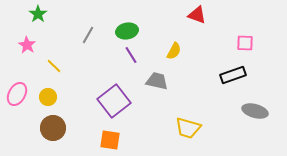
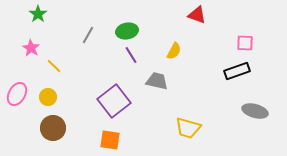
pink star: moved 4 px right, 3 px down
black rectangle: moved 4 px right, 4 px up
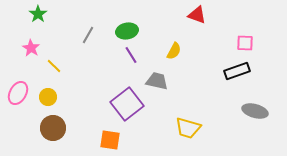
pink ellipse: moved 1 px right, 1 px up
purple square: moved 13 px right, 3 px down
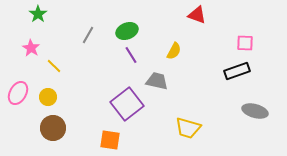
green ellipse: rotated 10 degrees counterclockwise
